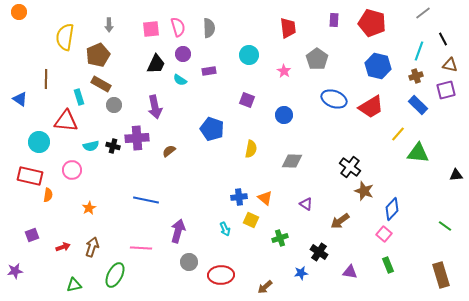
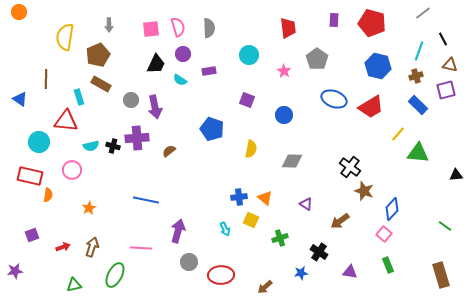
gray circle at (114, 105): moved 17 px right, 5 px up
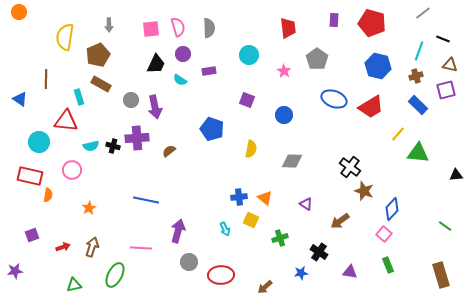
black line at (443, 39): rotated 40 degrees counterclockwise
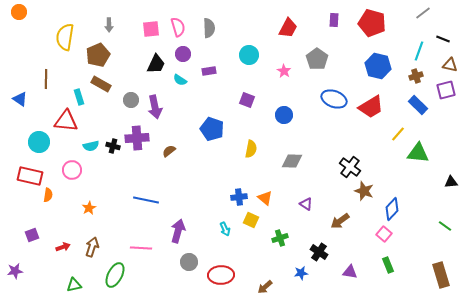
red trapezoid at (288, 28): rotated 35 degrees clockwise
black triangle at (456, 175): moved 5 px left, 7 px down
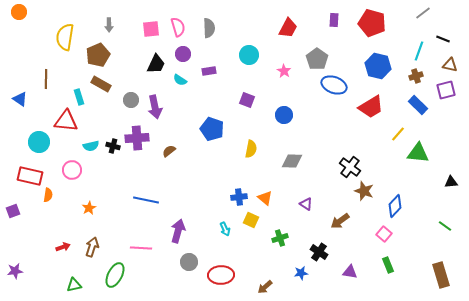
blue ellipse at (334, 99): moved 14 px up
blue diamond at (392, 209): moved 3 px right, 3 px up
purple square at (32, 235): moved 19 px left, 24 px up
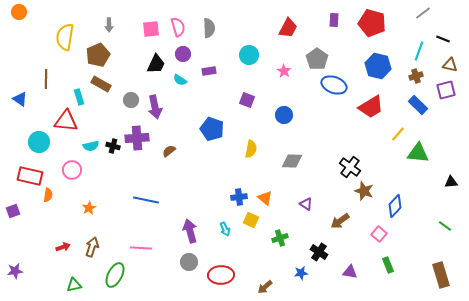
purple arrow at (178, 231): moved 12 px right; rotated 30 degrees counterclockwise
pink square at (384, 234): moved 5 px left
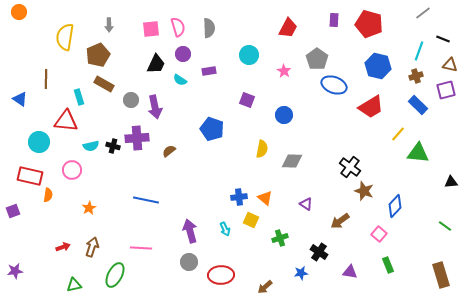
red pentagon at (372, 23): moved 3 px left, 1 px down
brown rectangle at (101, 84): moved 3 px right
yellow semicircle at (251, 149): moved 11 px right
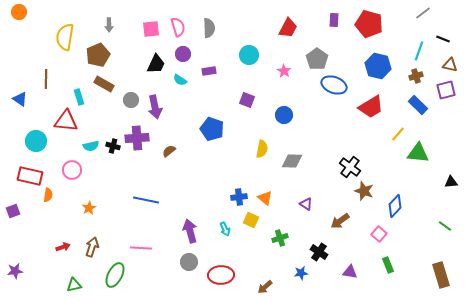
cyan circle at (39, 142): moved 3 px left, 1 px up
